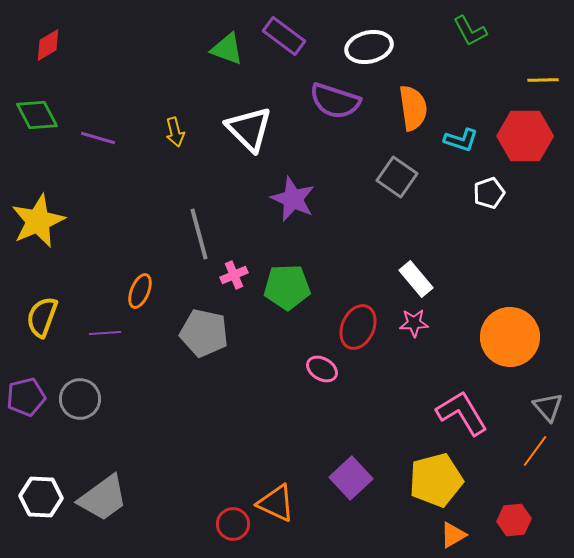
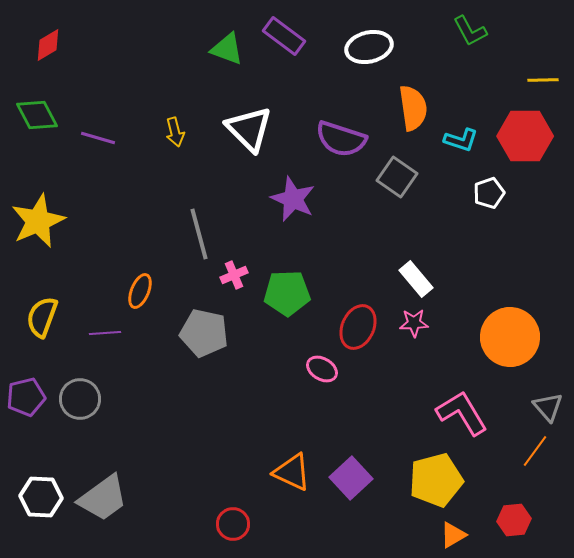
purple semicircle at (335, 101): moved 6 px right, 38 px down
green pentagon at (287, 287): moved 6 px down
orange triangle at (276, 503): moved 16 px right, 31 px up
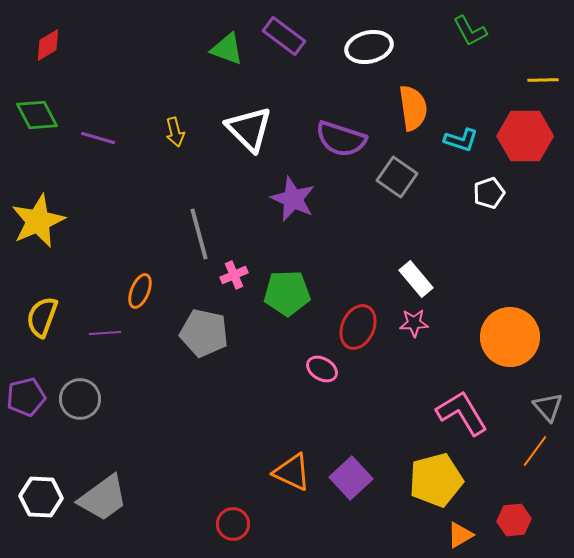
orange triangle at (453, 535): moved 7 px right
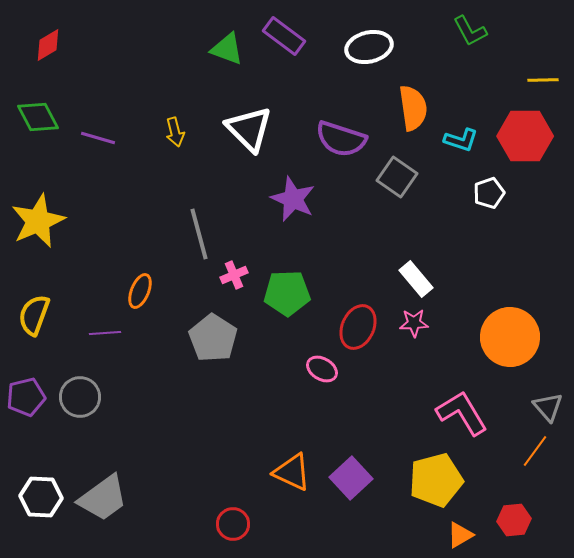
green diamond at (37, 115): moved 1 px right, 2 px down
yellow semicircle at (42, 317): moved 8 px left, 2 px up
gray pentagon at (204, 333): moved 9 px right, 5 px down; rotated 21 degrees clockwise
gray circle at (80, 399): moved 2 px up
